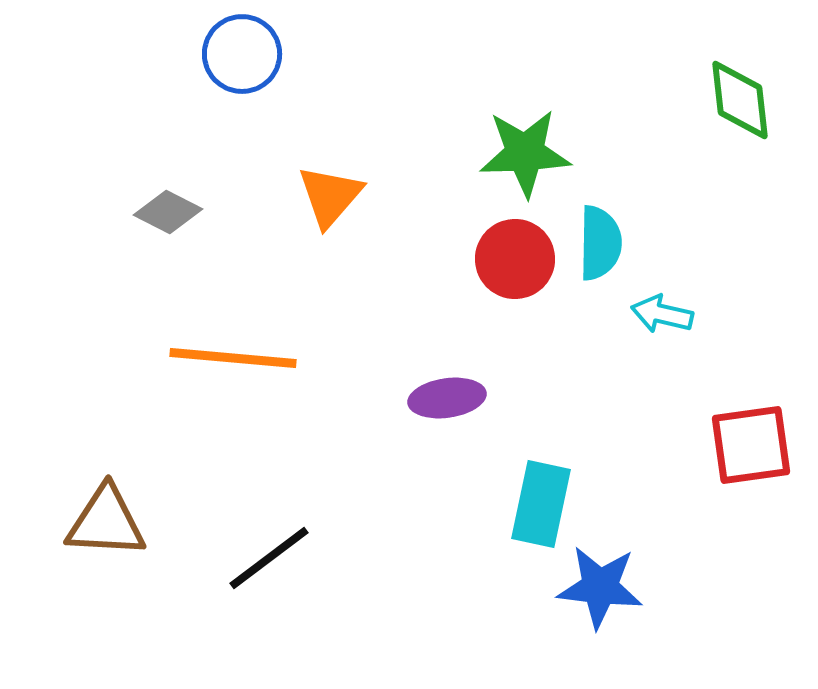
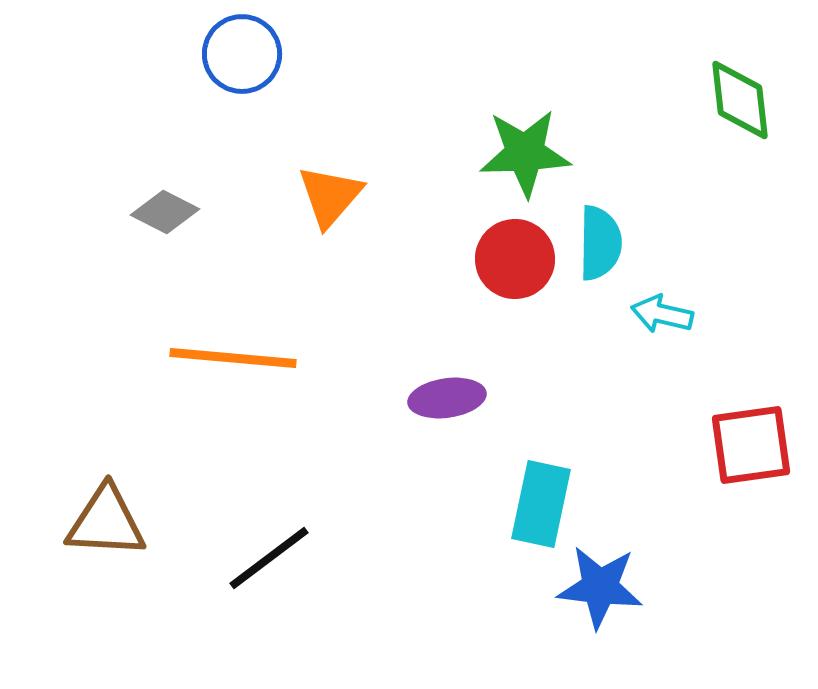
gray diamond: moved 3 px left
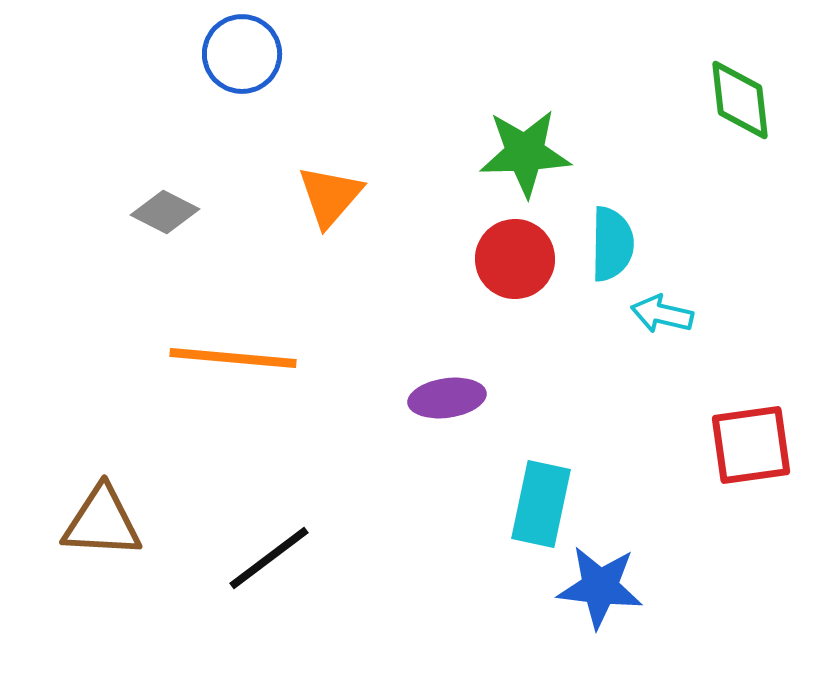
cyan semicircle: moved 12 px right, 1 px down
brown triangle: moved 4 px left
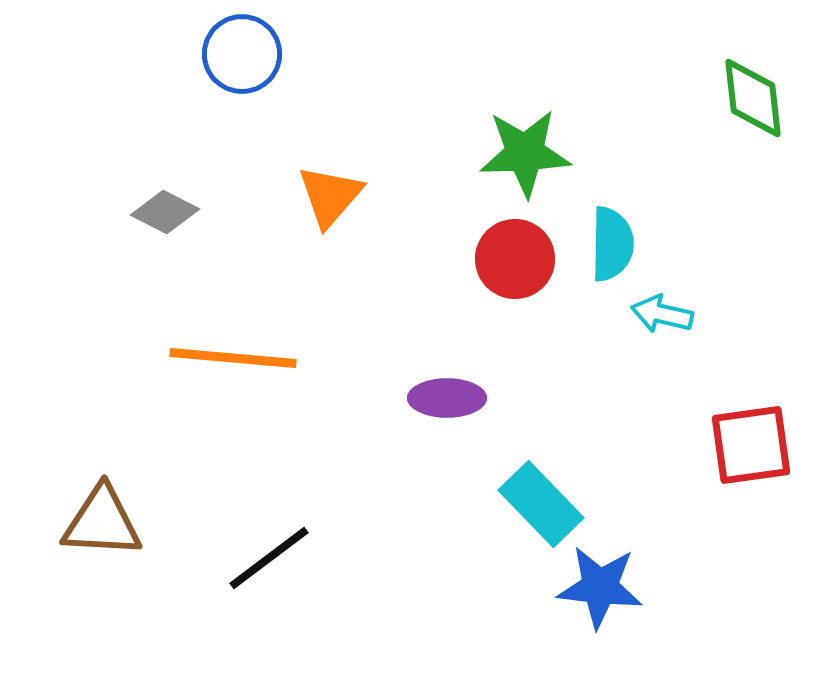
green diamond: moved 13 px right, 2 px up
purple ellipse: rotated 8 degrees clockwise
cyan rectangle: rotated 56 degrees counterclockwise
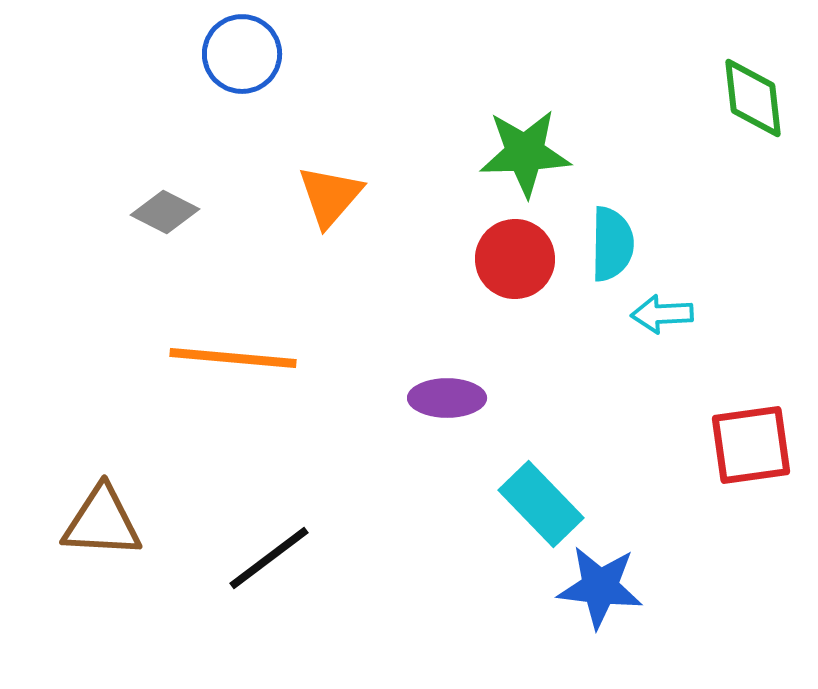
cyan arrow: rotated 16 degrees counterclockwise
